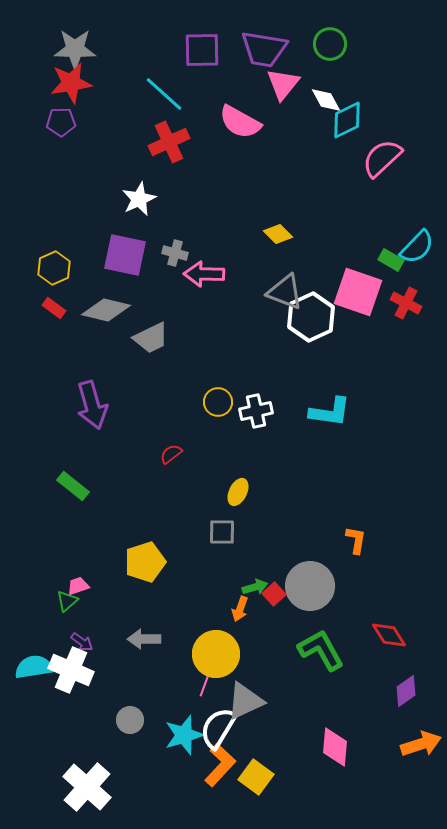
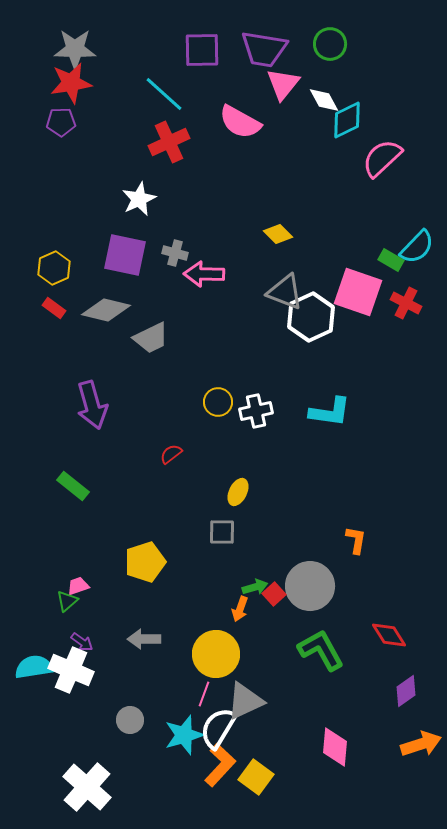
white diamond at (326, 100): moved 2 px left
pink line at (205, 684): moved 1 px left, 10 px down
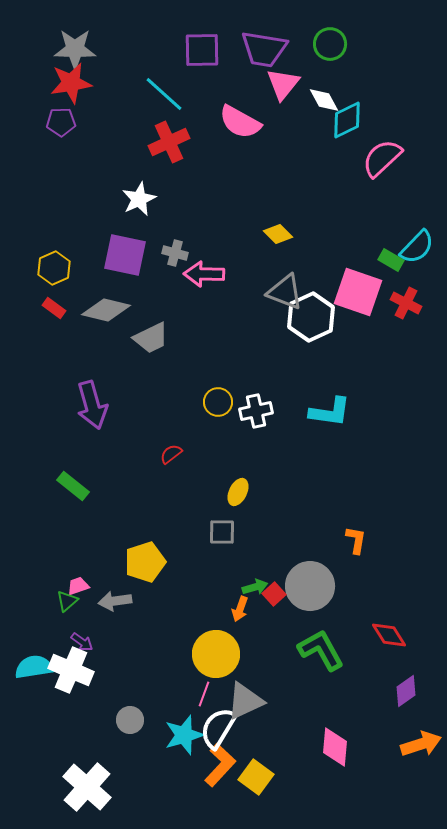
gray arrow at (144, 639): moved 29 px left, 38 px up; rotated 8 degrees counterclockwise
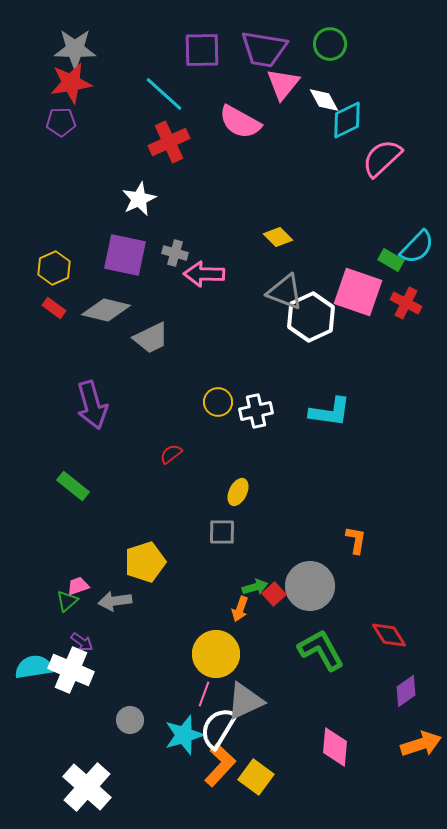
yellow diamond at (278, 234): moved 3 px down
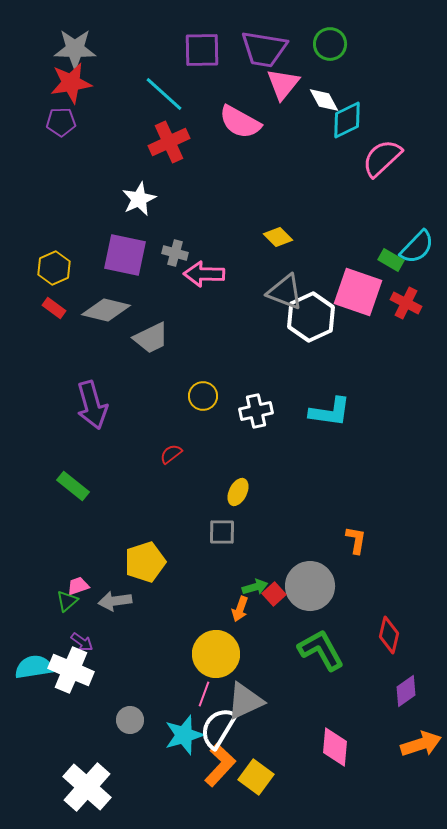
yellow circle at (218, 402): moved 15 px left, 6 px up
red diamond at (389, 635): rotated 45 degrees clockwise
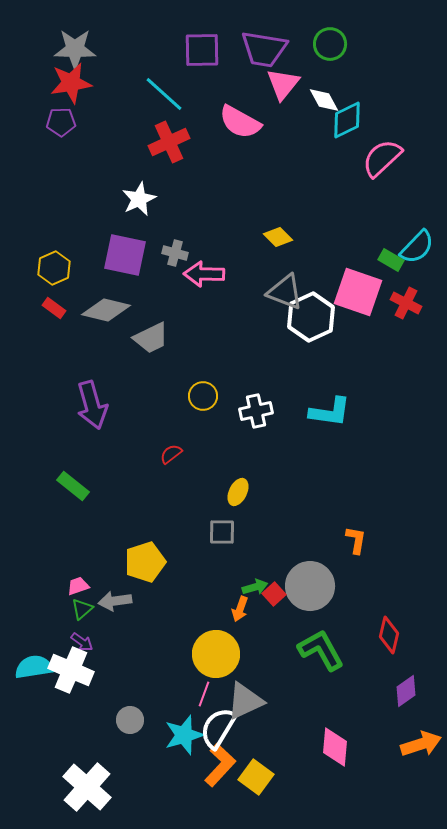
green triangle at (67, 601): moved 15 px right, 8 px down
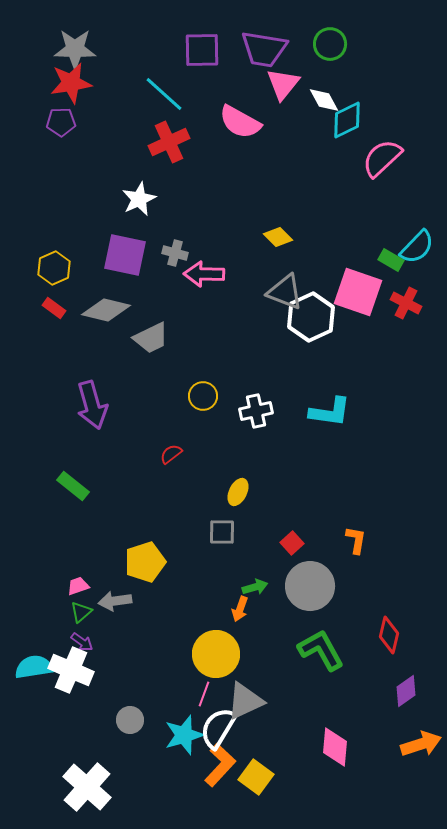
red square at (274, 594): moved 18 px right, 51 px up
green triangle at (82, 609): moved 1 px left, 3 px down
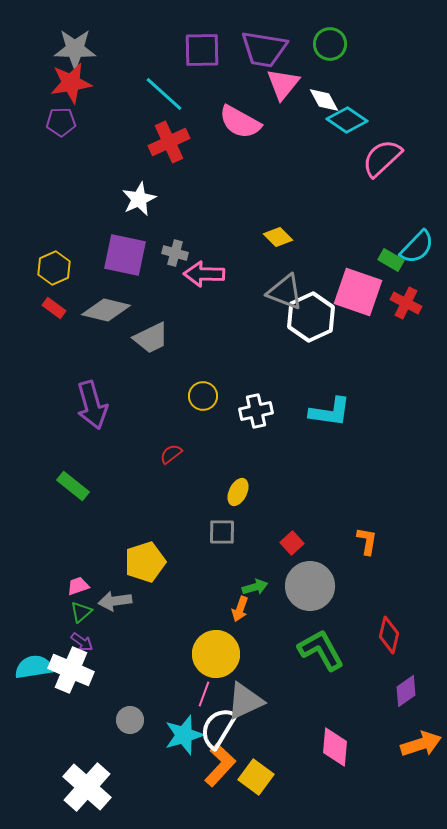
cyan diamond at (347, 120): rotated 60 degrees clockwise
orange L-shape at (356, 540): moved 11 px right, 1 px down
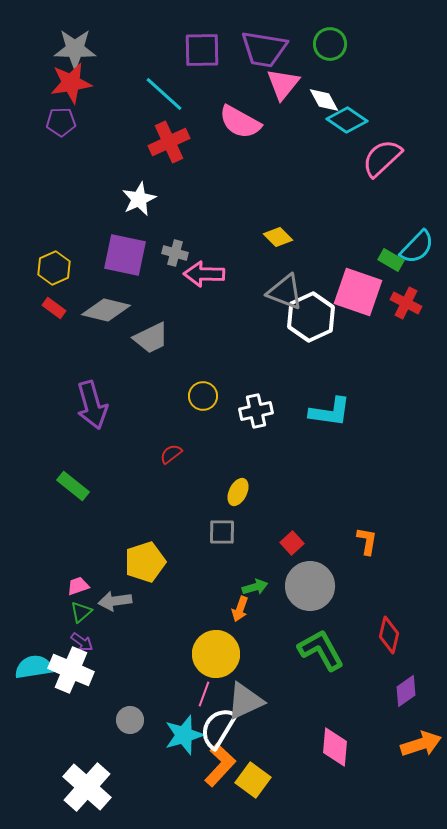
yellow square at (256, 777): moved 3 px left, 3 px down
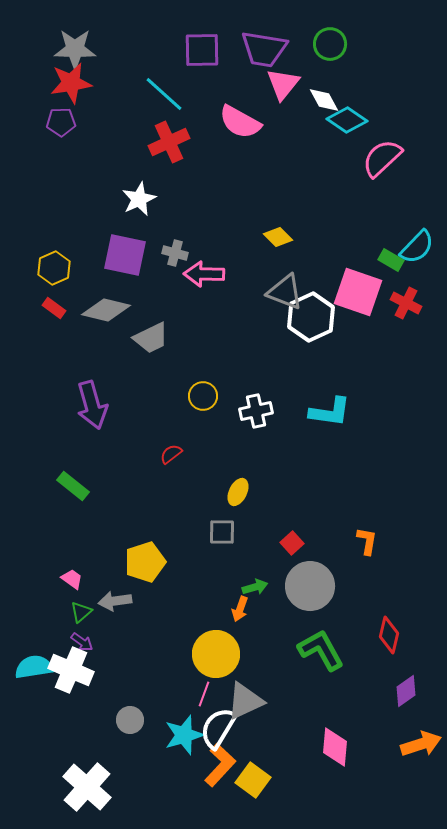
pink trapezoid at (78, 586): moved 6 px left, 7 px up; rotated 55 degrees clockwise
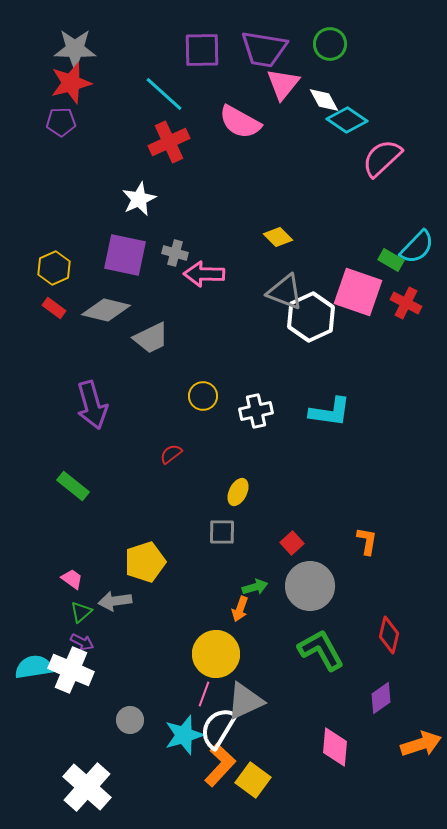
red star at (71, 83): rotated 6 degrees counterclockwise
purple arrow at (82, 642): rotated 10 degrees counterclockwise
purple diamond at (406, 691): moved 25 px left, 7 px down
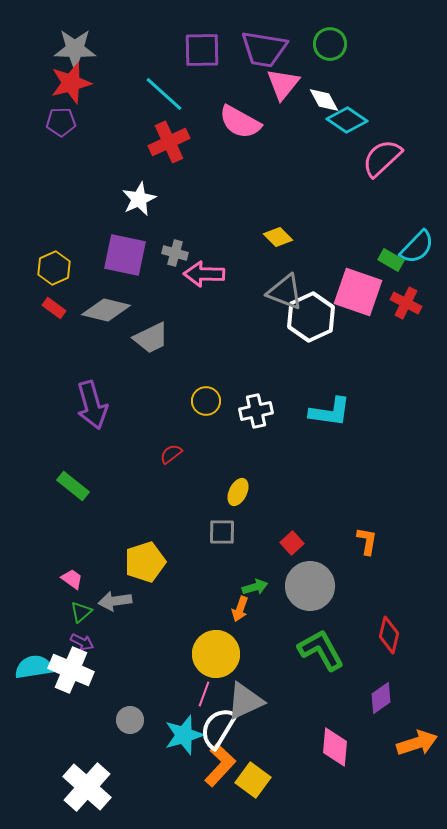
yellow circle at (203, 396): moved 3 px right, 5 px down
orange arrow at (421, 744): moved 4 px left, 1 px up
